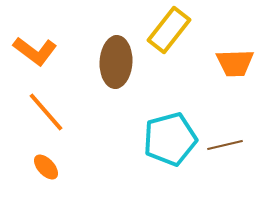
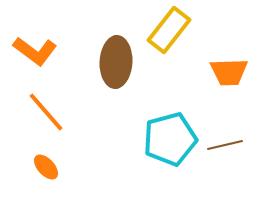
orange trapezoid: moved 6 px left, 9 px down
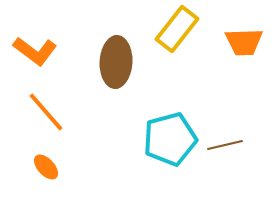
yellow rectangle: moved 8 px right, 1 px up
orange trapezoid: moved 15 px right, 30 px up
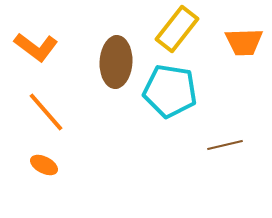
orange L-shape: moved 1 px right, 4 px up
cyan pentagon: moved 48 px up; rotated 24 degrees clockwise
orange ellipse: moved 2 px left, 2 px up; rotated 20 degrees counterclockwise
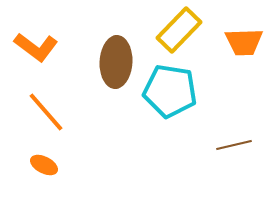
yellow rectangle: moved 2 px right, 1 px down; rotated 6 degrees clockwise
brown line: moved 9 px right
